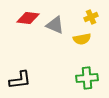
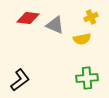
black L-shape: rotated 30 degrees counterclockwise
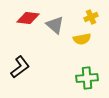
gray triangle: rotated 18 degrees clockwise
black L-shape: moved 13 px up
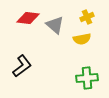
yellow cross: moved 4 px left
black L-shape: moved 2 px right, 1 px up
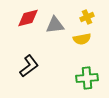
red diamond: rotated 20 degrees counterclockwise
gray triangle: rotated 48 degrees counterclockwise
black L-shape: moved 7 px right
